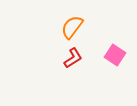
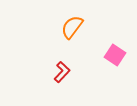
red L-shape: moved 11 px left, 14 px down; rotated 15 degrees counterclockwise
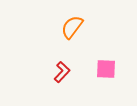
pink square: moved 9 px left, 14 px down; rotated 30 degrees counterclockwise
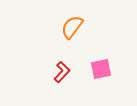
pink square: moved 5 px left; rotated 15 degrees counterclockwise
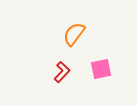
orange semicircle: moved 2 px right, 7 px down
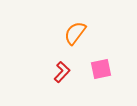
orange semicircle: moved 1 px right, 1 px up
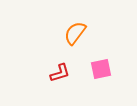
red L-shape: moved 2 px left, 1 px down; rotated 30 degrees clockwise
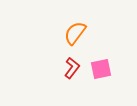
red L-shape: moved 12 px right, 5 px up; rotated 35 degrees counterclockwise
